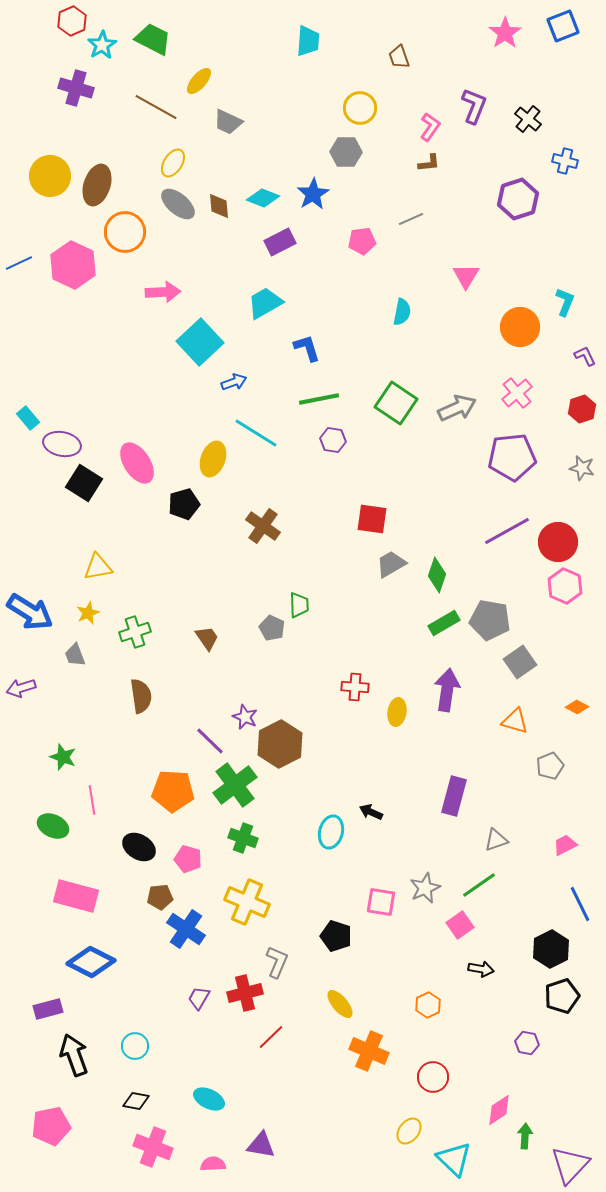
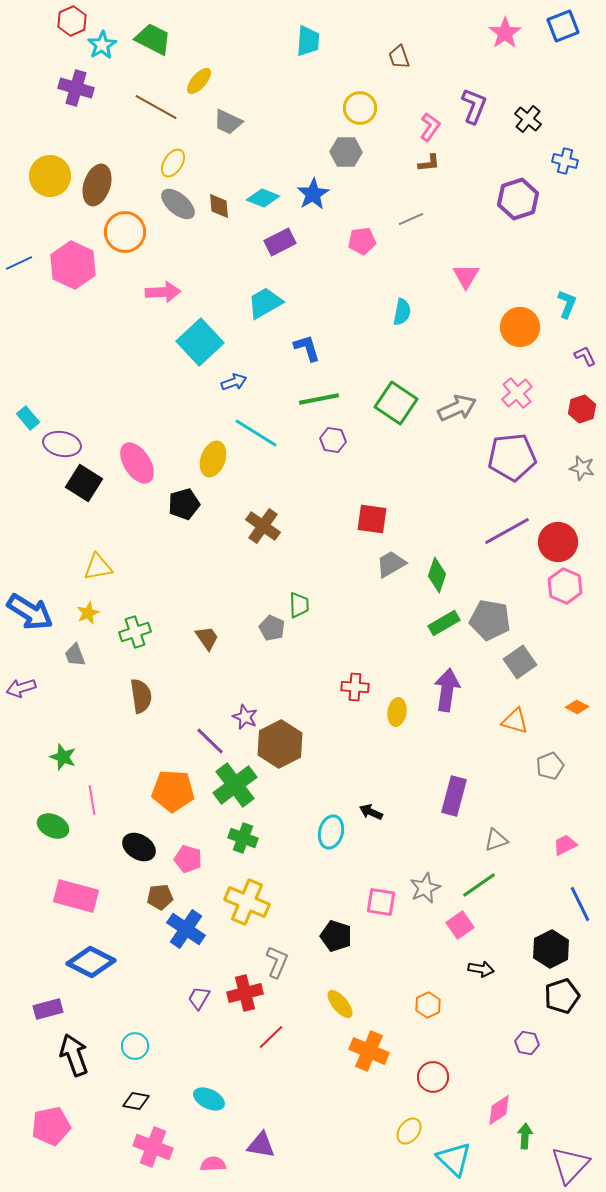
cyan L-shape at (565, 302): moved 2 px right, 2 px down
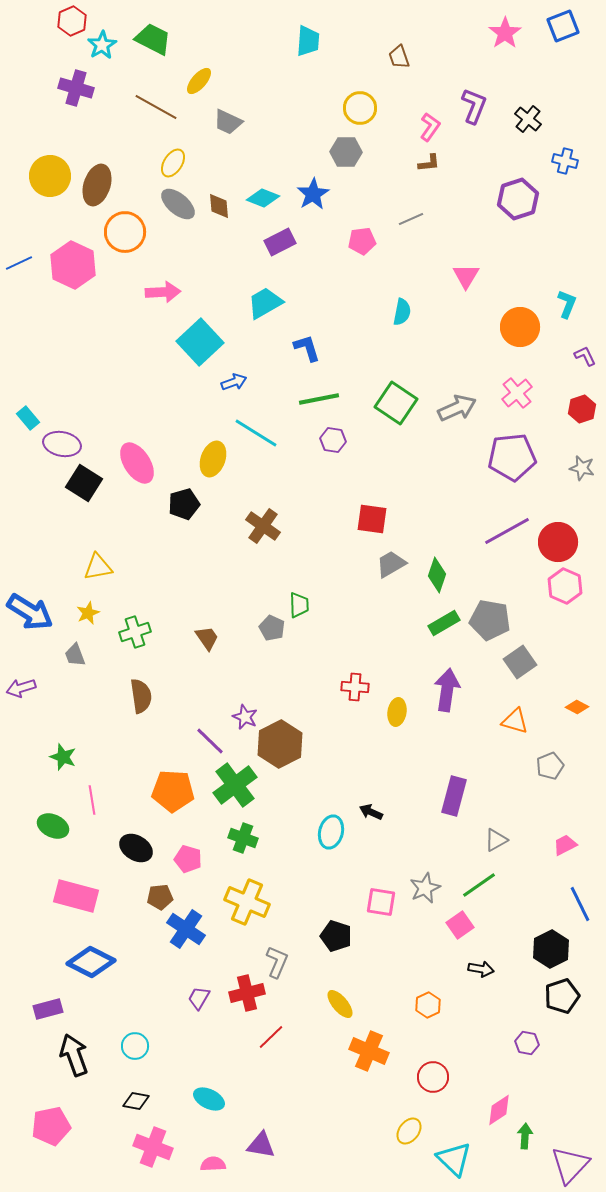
gray triangle at (496, 840): rotated 10 degrees counterclockwise
black ellipse at (139, 847): moved 3 px left, 1 px down
red cross at (245, 993): moved 2 px right
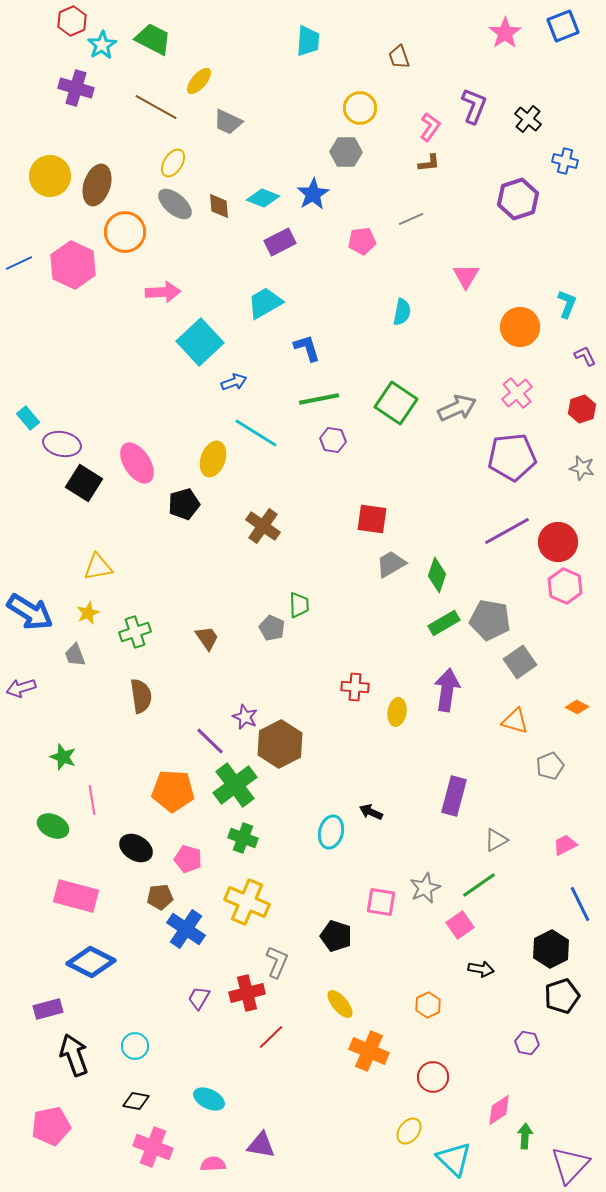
gray ellipse at (178, 204): moved 3 px left
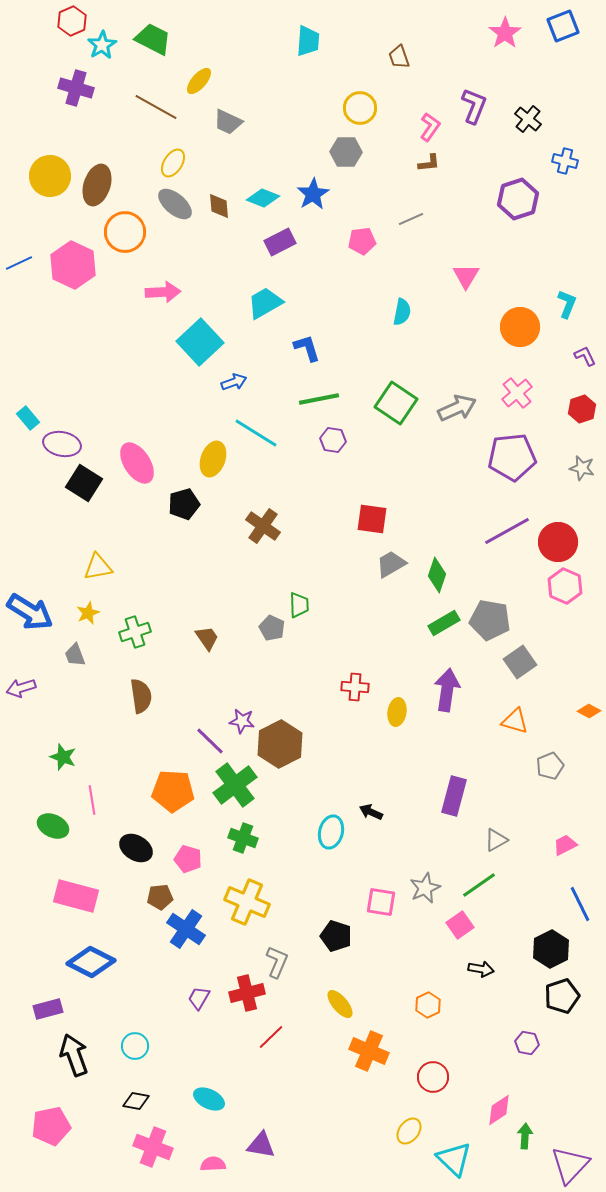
orange diamond at (577, 707): moved 12 px right, 4 px down
purple star at (245, 717): moved 3 px left, 4 px down; rotated 15 degrees counterclockwise
